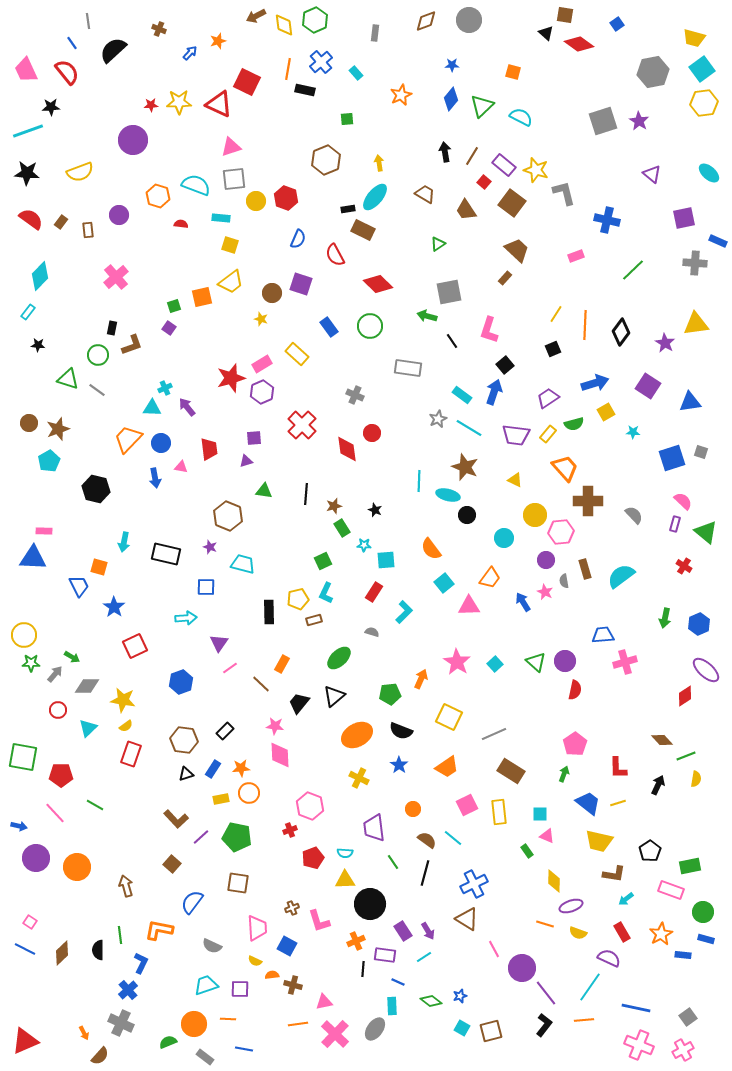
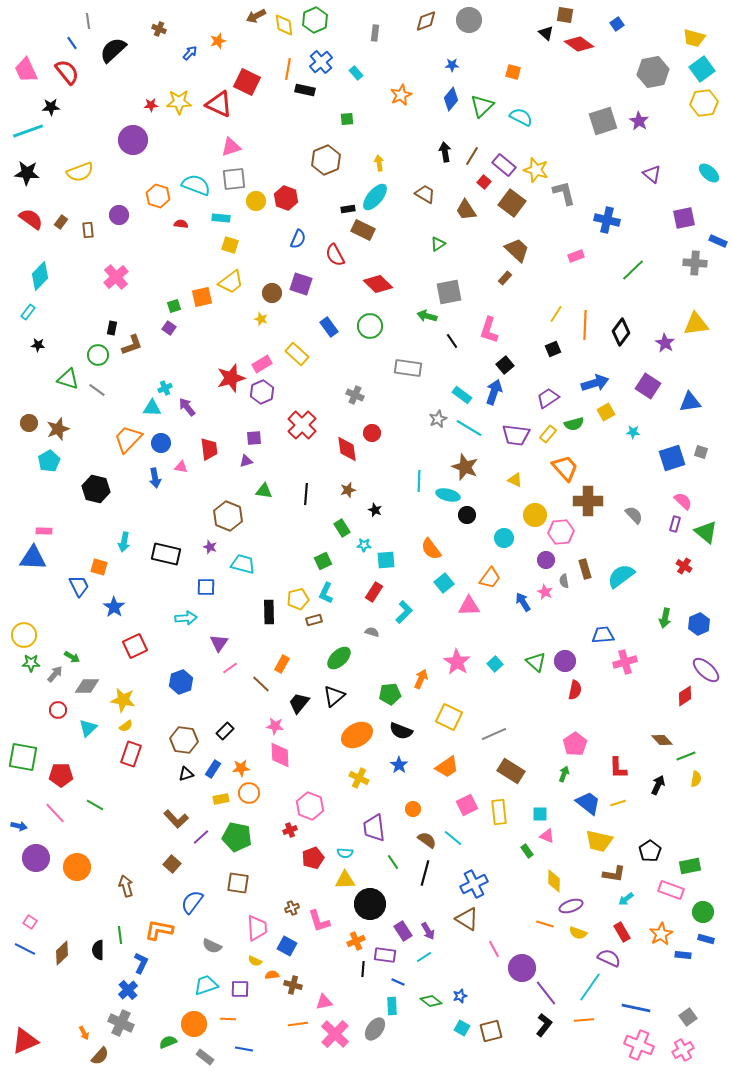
brown star at (334, 506): moved 14 px right, 16 px up
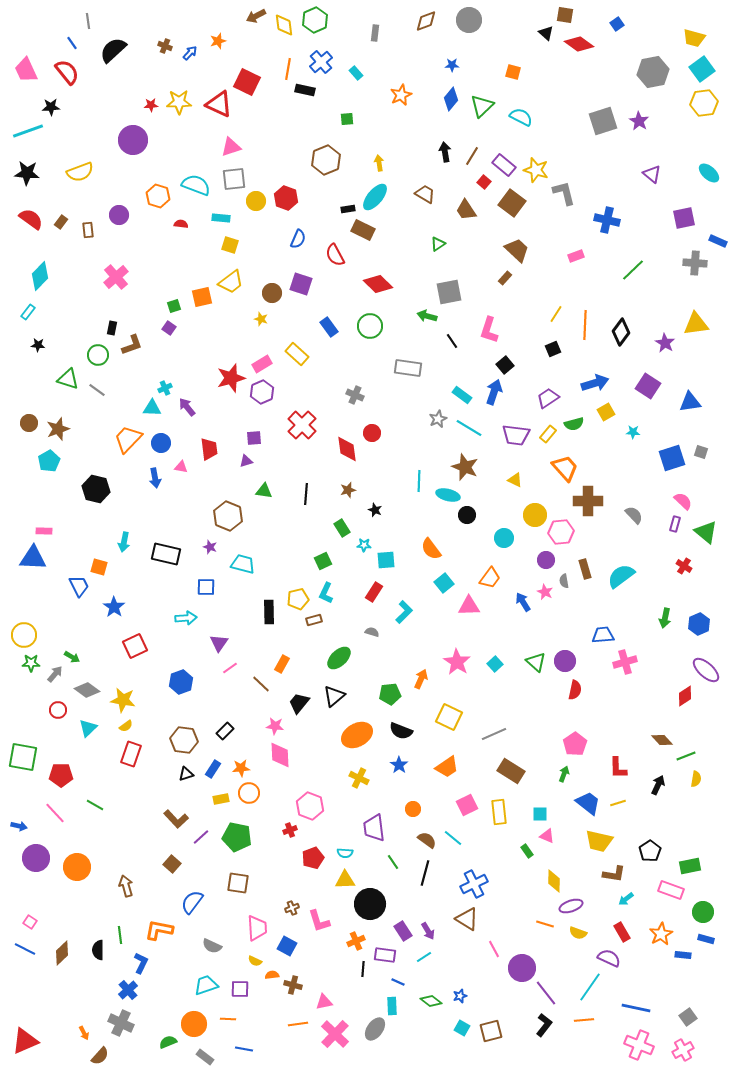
brown cross at (159, 29): moved 6 px right, 17 px down
gray diamond at (87, 686): moved 4 px down; rotated 35 degrees clockwise
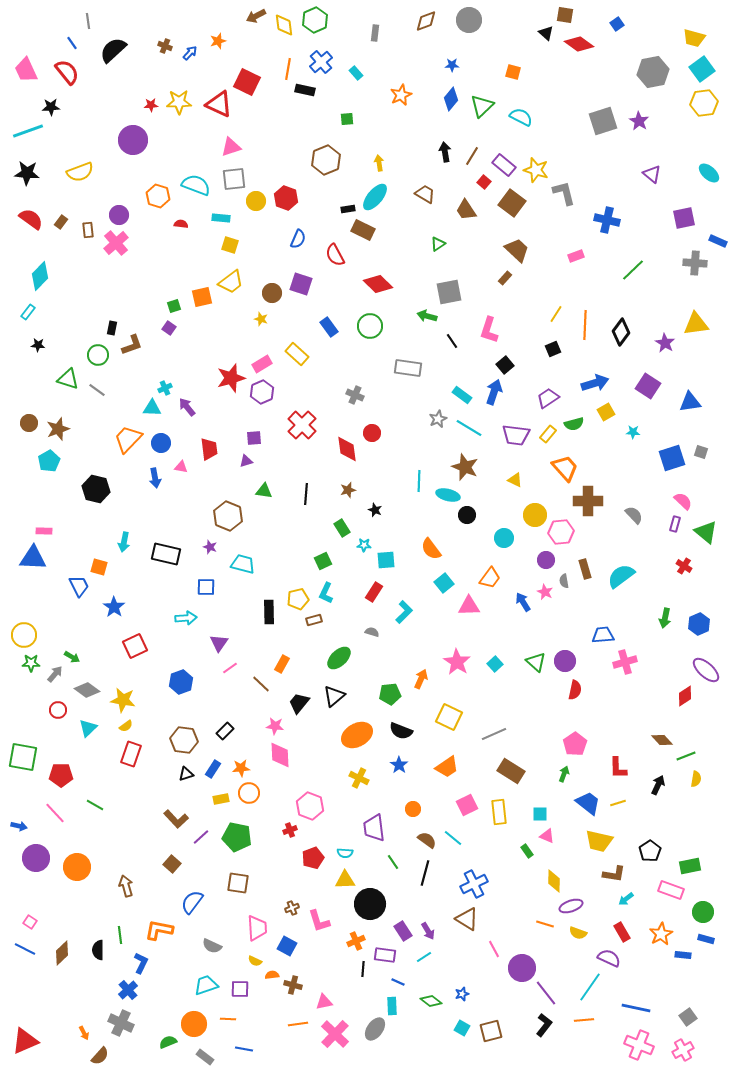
pink cross at (116, 277): moved 34 px up
blue star at (460, 996): moved 2 px right, 2 px up
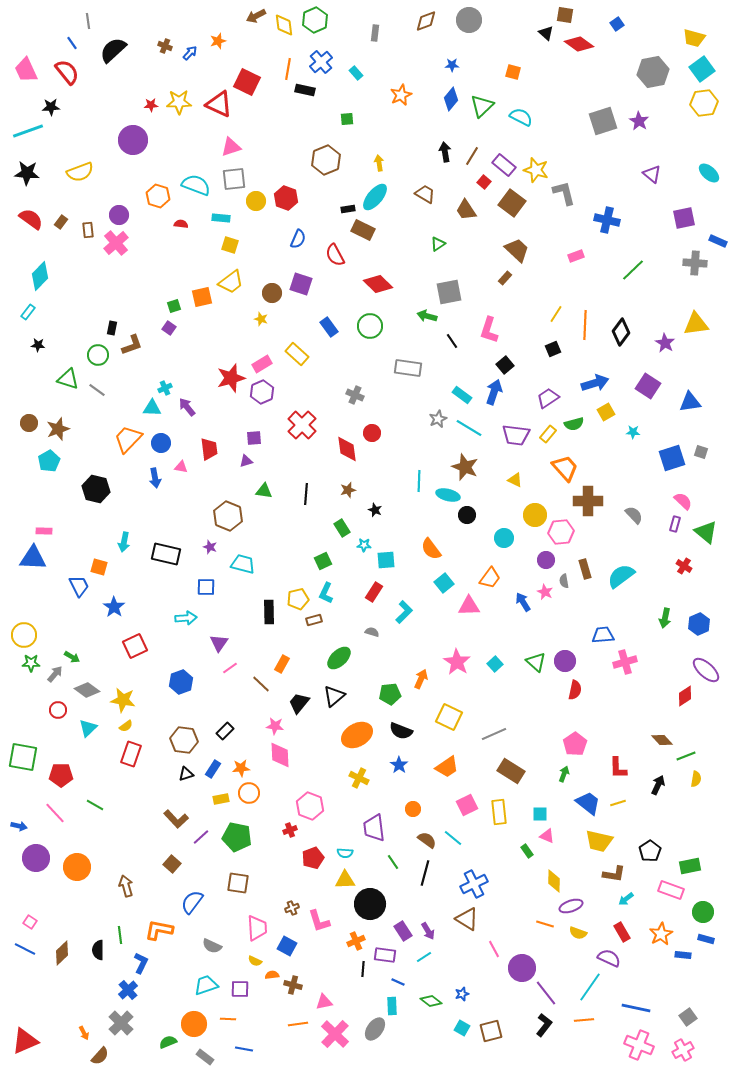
gray cross at (121, 1023): rotated 20 degrees clockwise
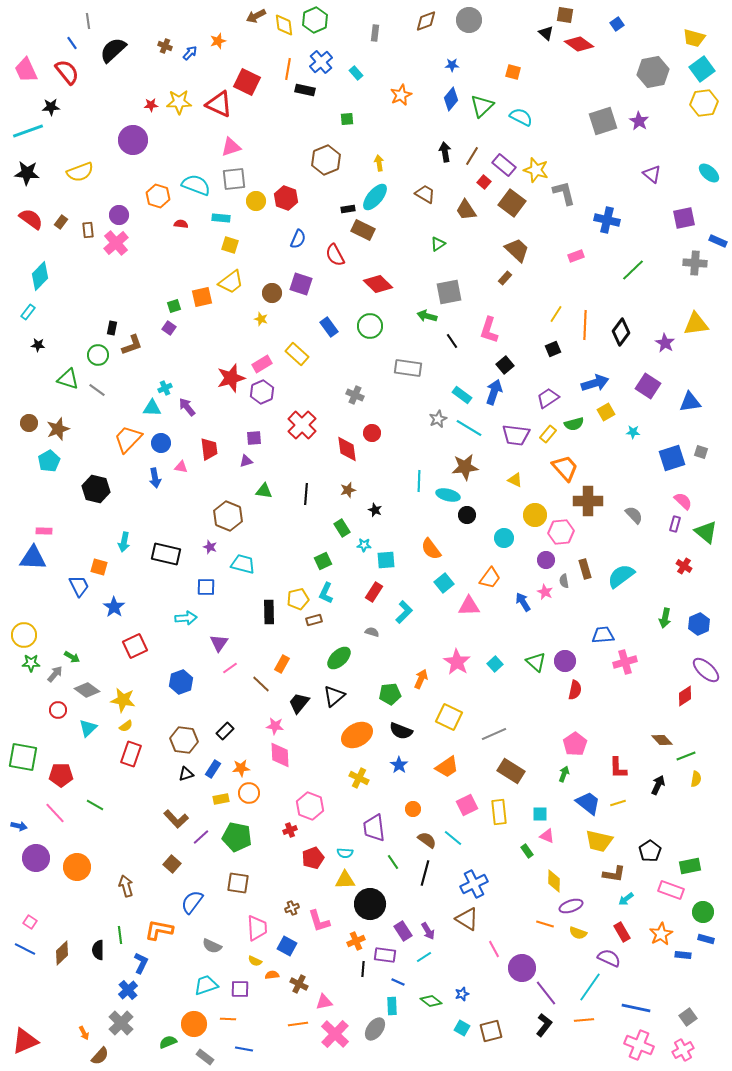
brown star at (465, 467): rotated 28 degrees counterclockwise
brown cross at (293, 985): moved 6 px right, 1 px up; rotated 12 degrees clockwise
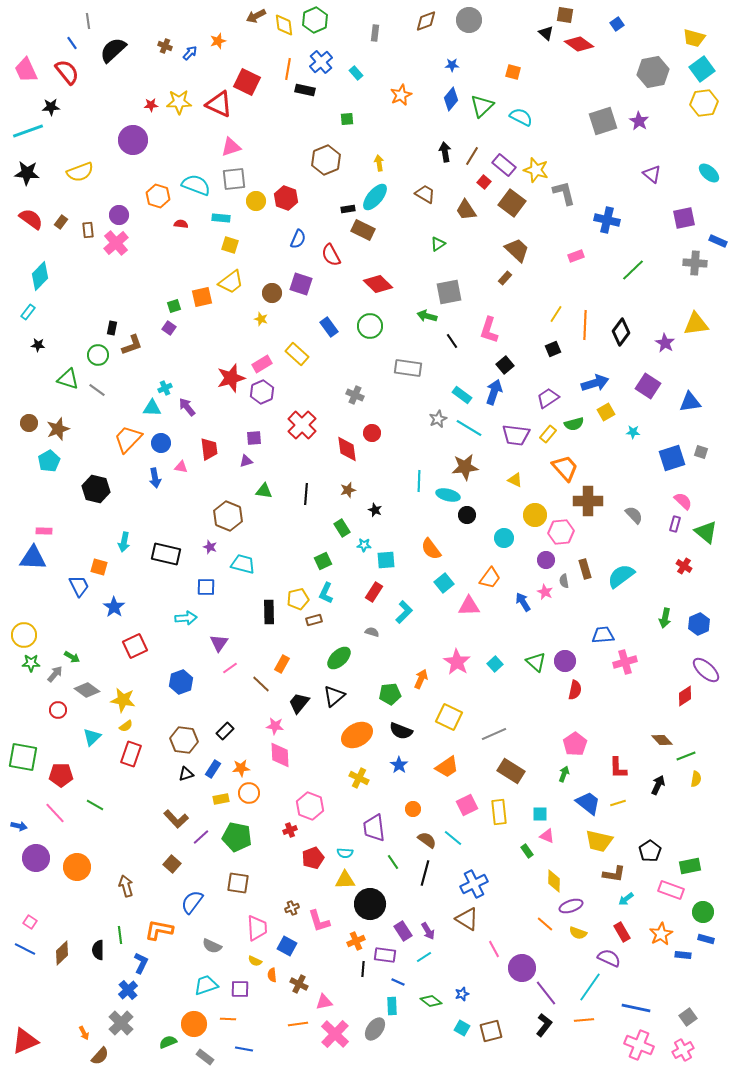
red semicircle at (335, 255): moved 4 px left
cyan triangle at (88, 728): moved 4 px right, 9 px down
orange line at (545, 924): rotated 24 degrees clockwise
orange semicircle at (272, 975): rotated 88 degrees counterclockwise
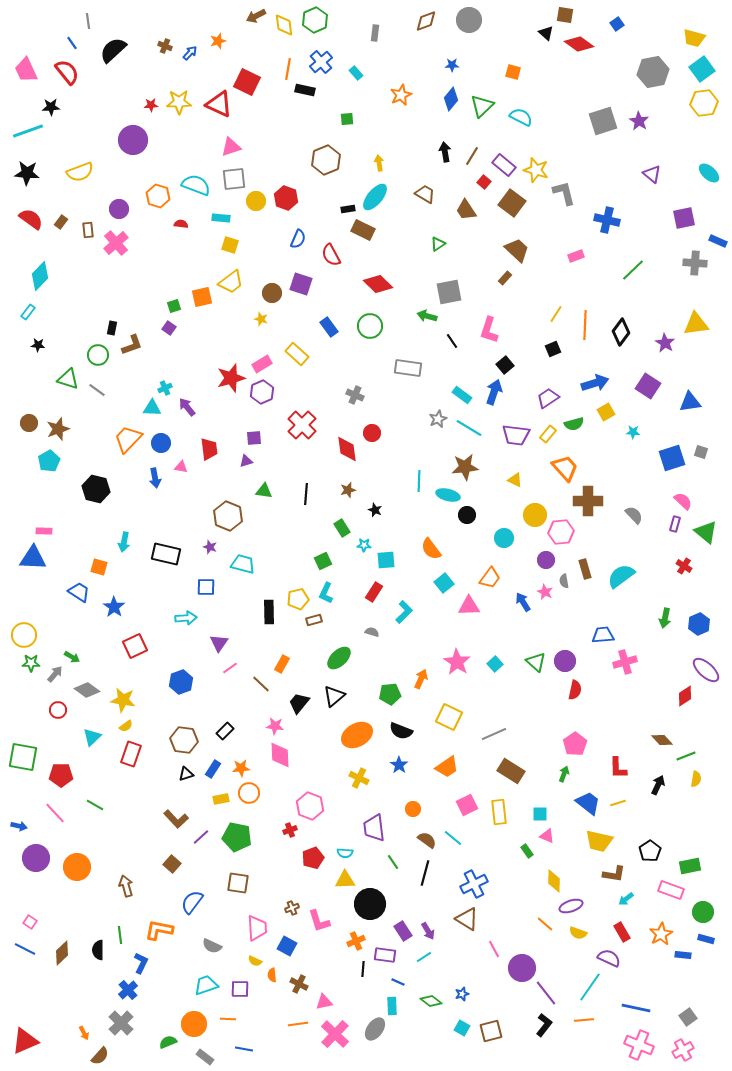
purple circle at (119, 215): moved 6 px up
blue trapezoid at (79, 586): moved 6 px down; rotated 30 degrees counterclockwise
